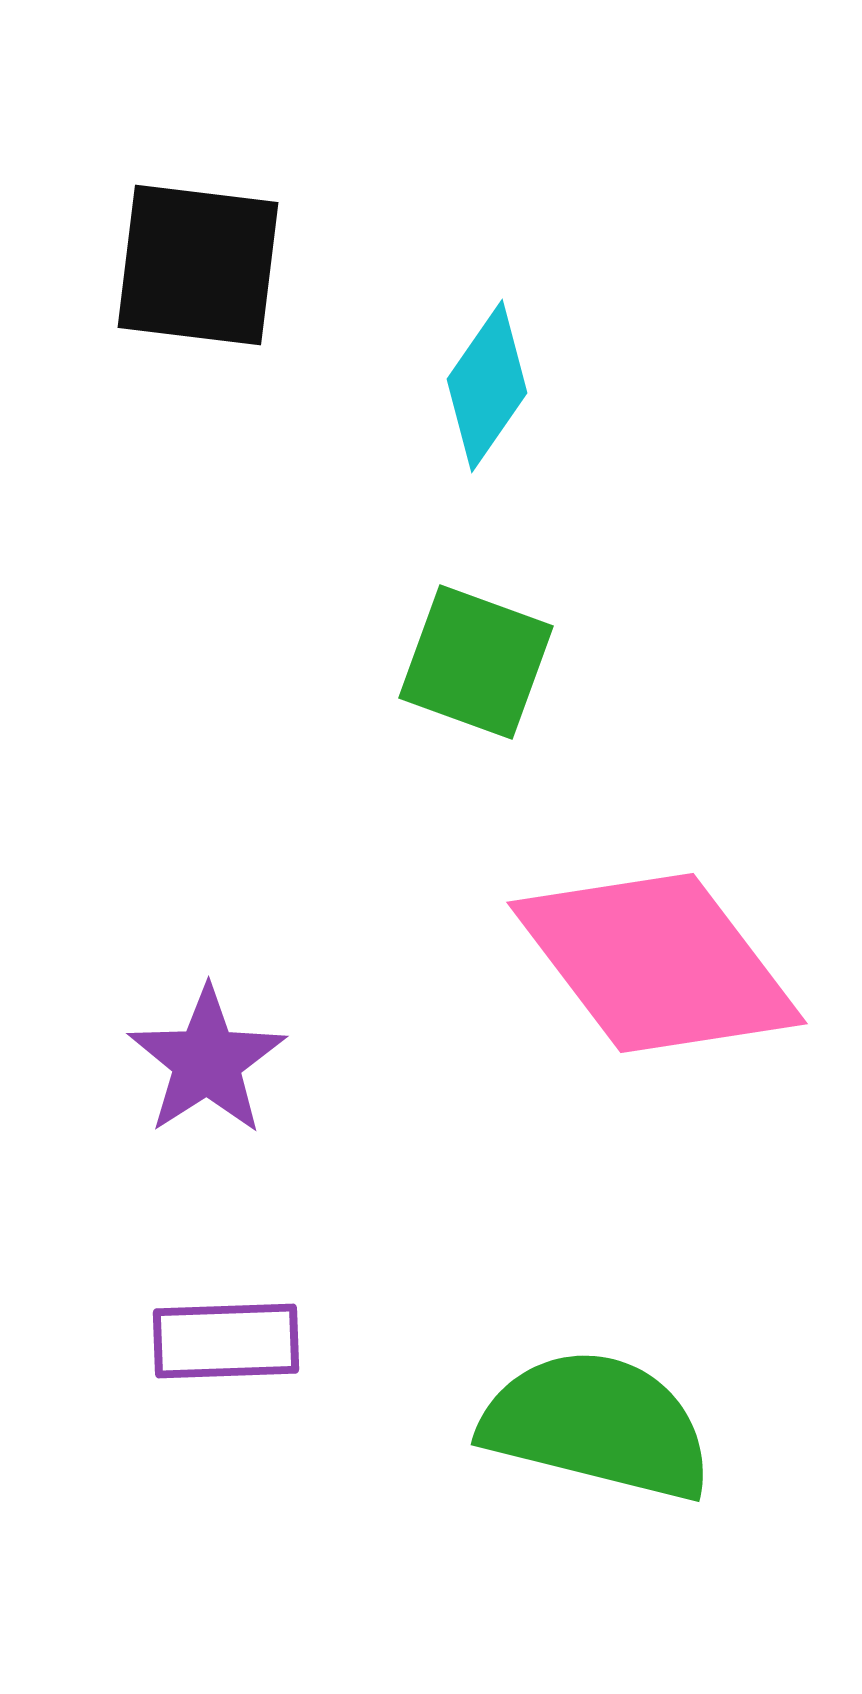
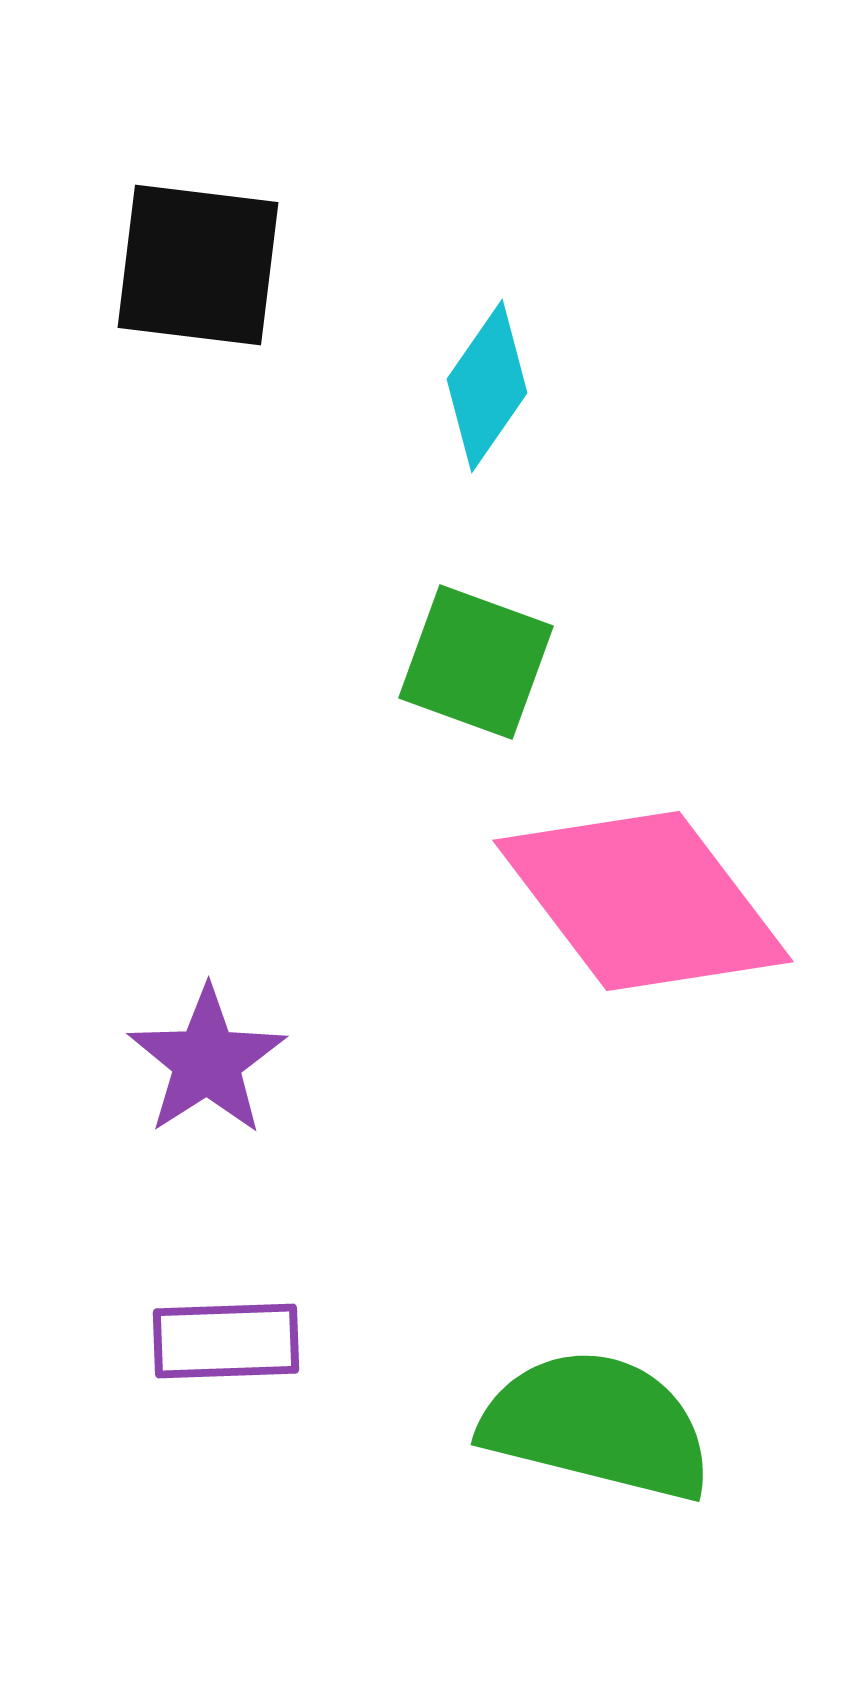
pink diamond: moved 14 px left, 62 px up
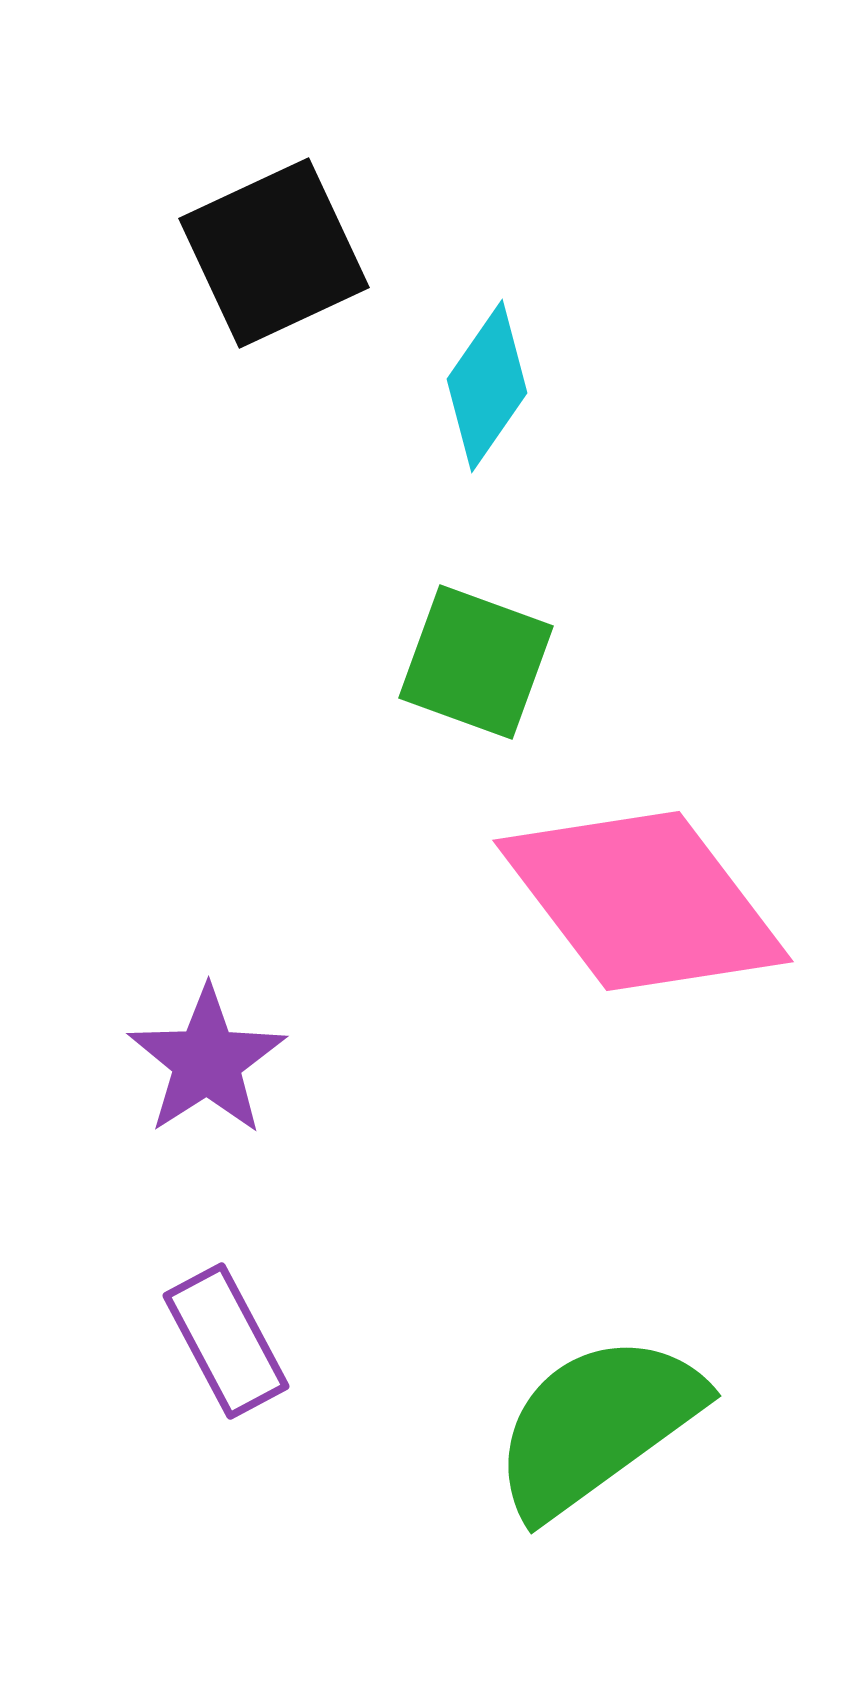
black square: moved 76 px right, 12 px up; rotated 32 degrees counterclockwise
purple rectangle: rotated 64 degrees clockwise
green semicircle: rotated 50 degrees counterclockwise
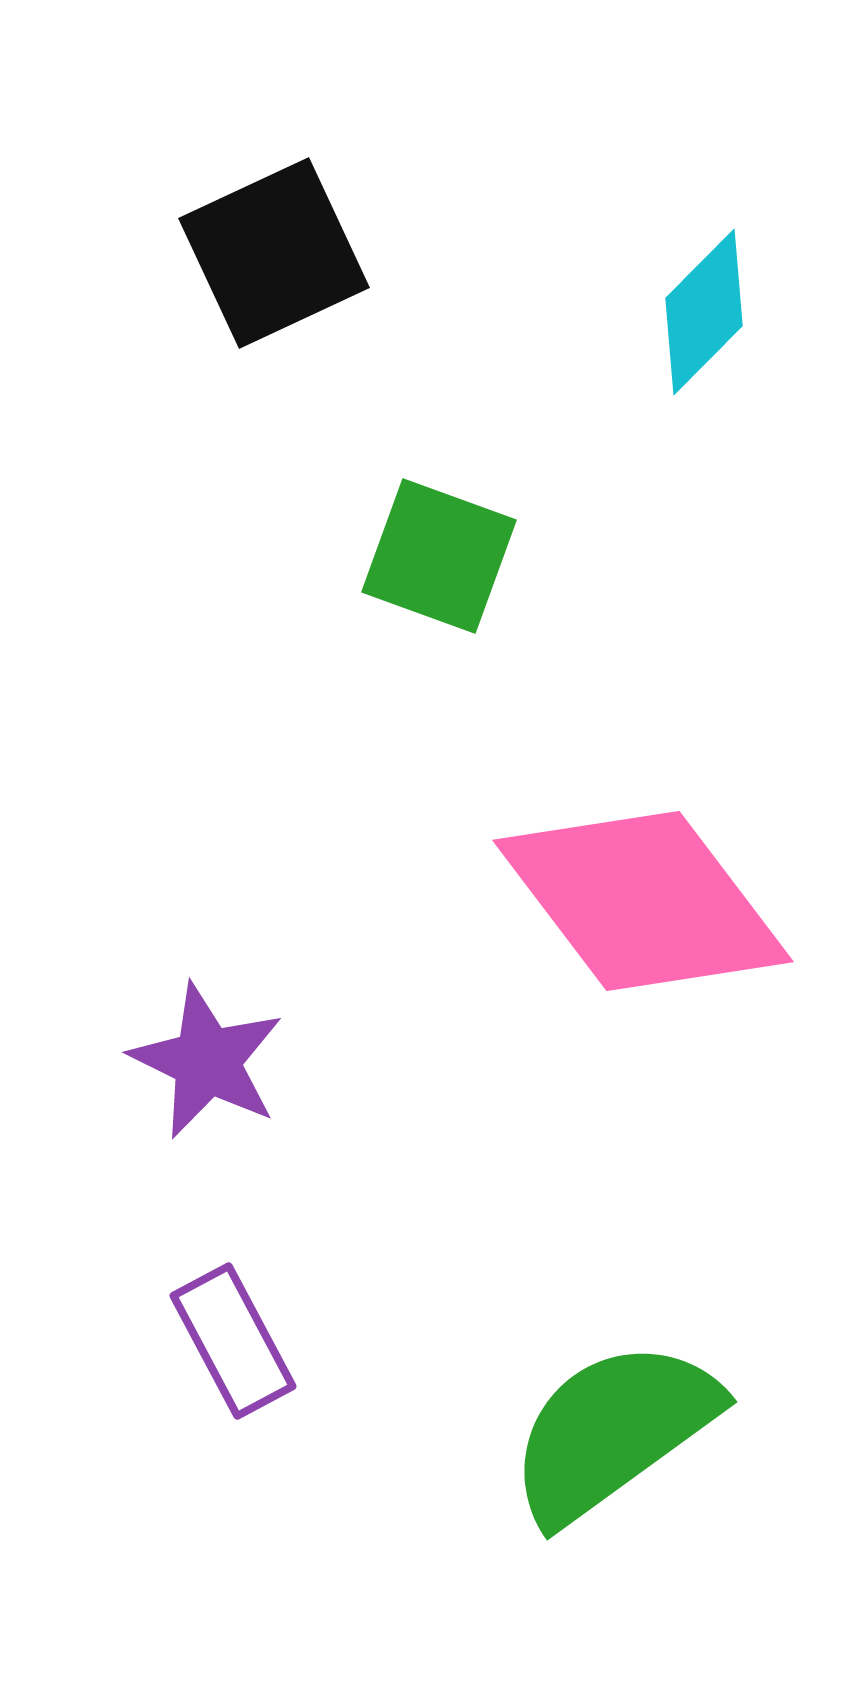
cyan diamond: moved 217 px right, 74 px up; rotated 10 degrees clockwise
green square: moved 37 px left, 106 px up
purple star: rotated 13 degrees counterclockwise
purple rectangle: moved 7 px right
green semicircle: moved 16 px right, 6 px down
